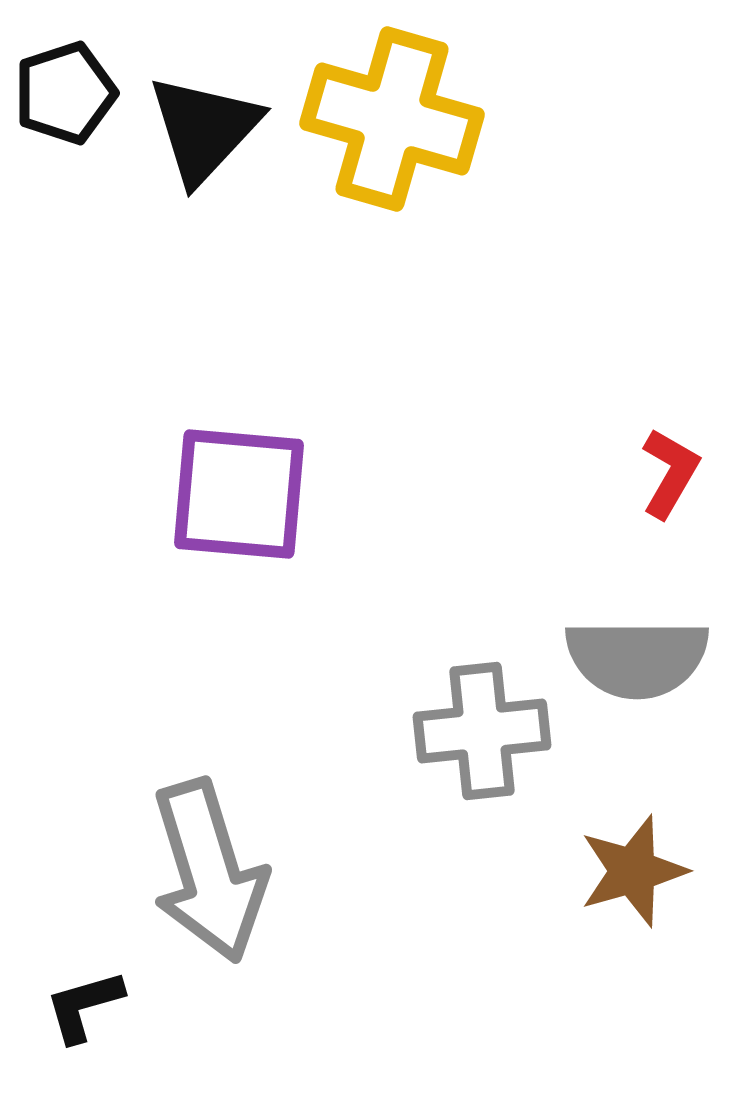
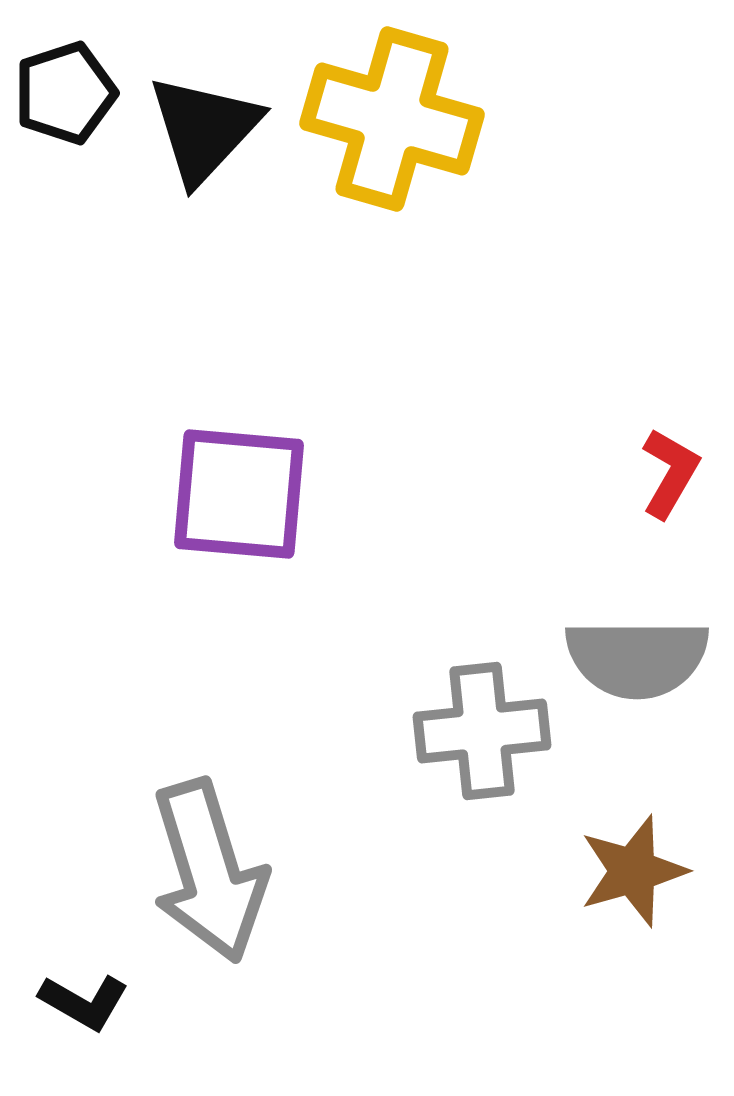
black L-shape: moved 4 px up; rotated 134 degrees counterclockwise
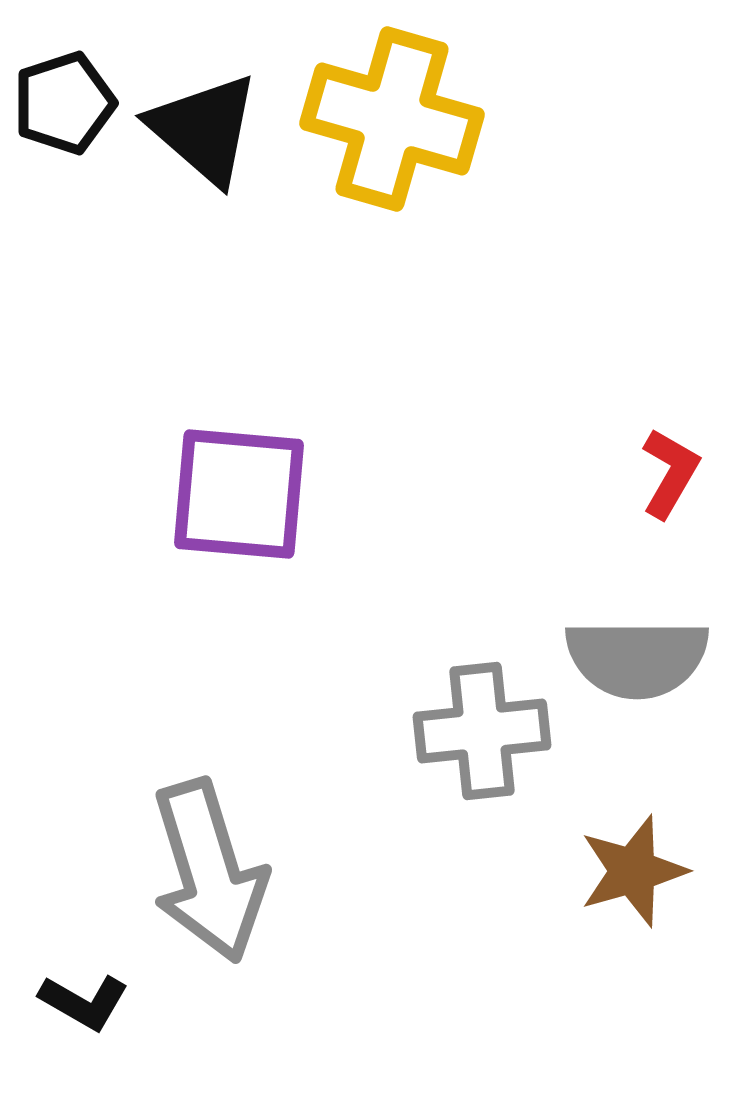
black pentagon: moved 1 px left, 10 px down
black triangle: rotated 32 degrees counterclockwise
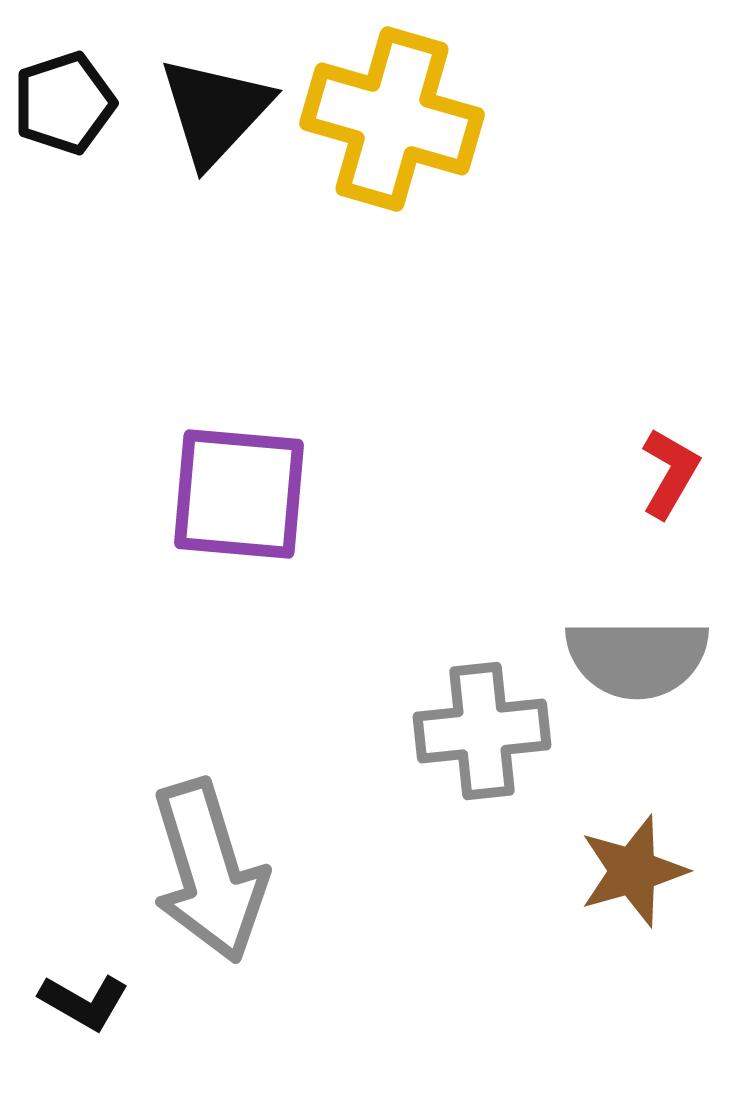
black triangle: moved 11 px right, 18 px up; rotated 32 degrees clockwise
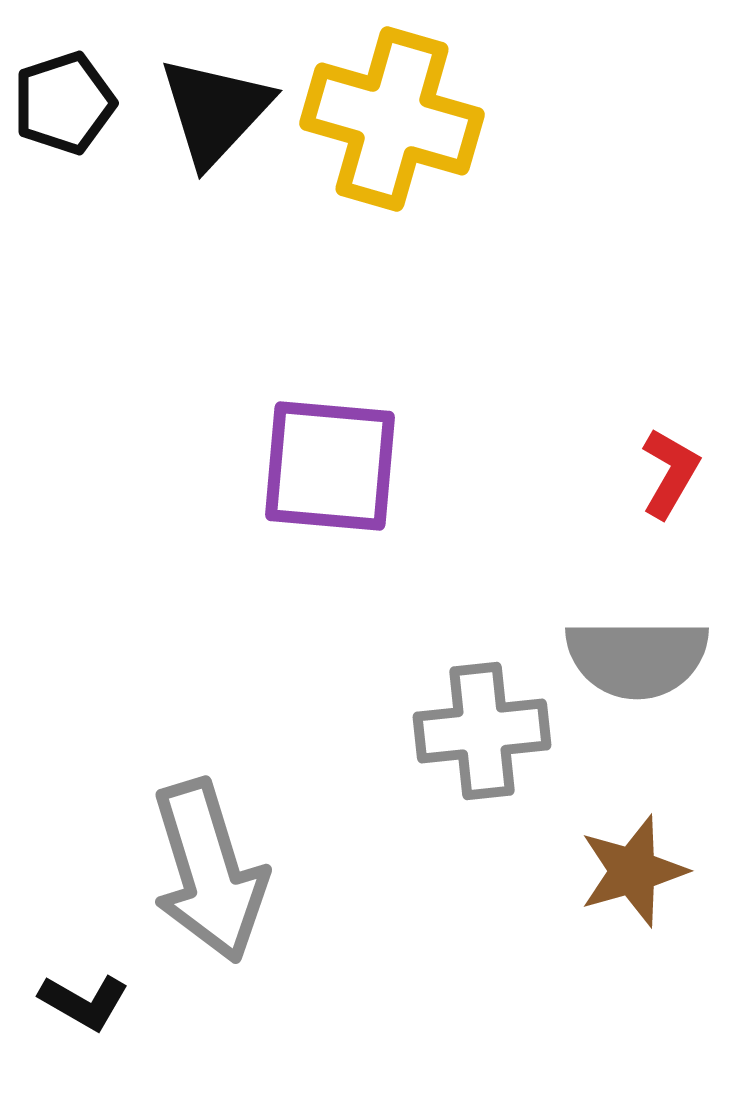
purple square: moved 91 px right, 28 px up
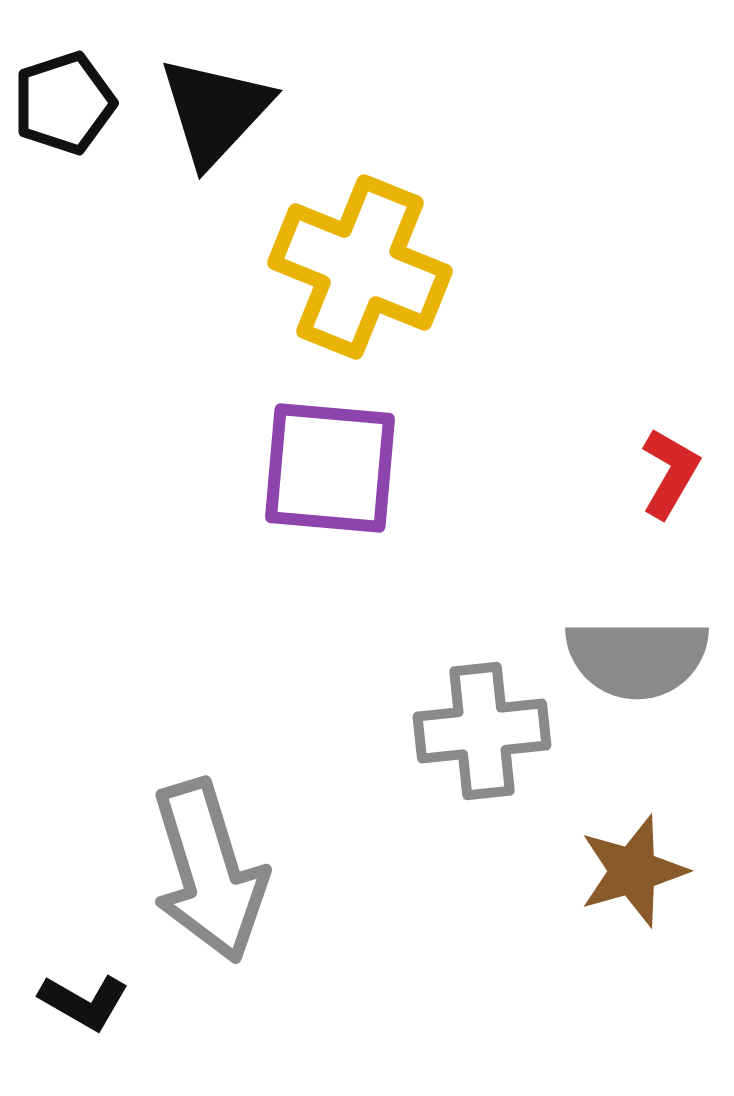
yellow cross: moved 32 px left, 148 px down; rotated 6 degrees clockwise
purple square: moved 2 px down
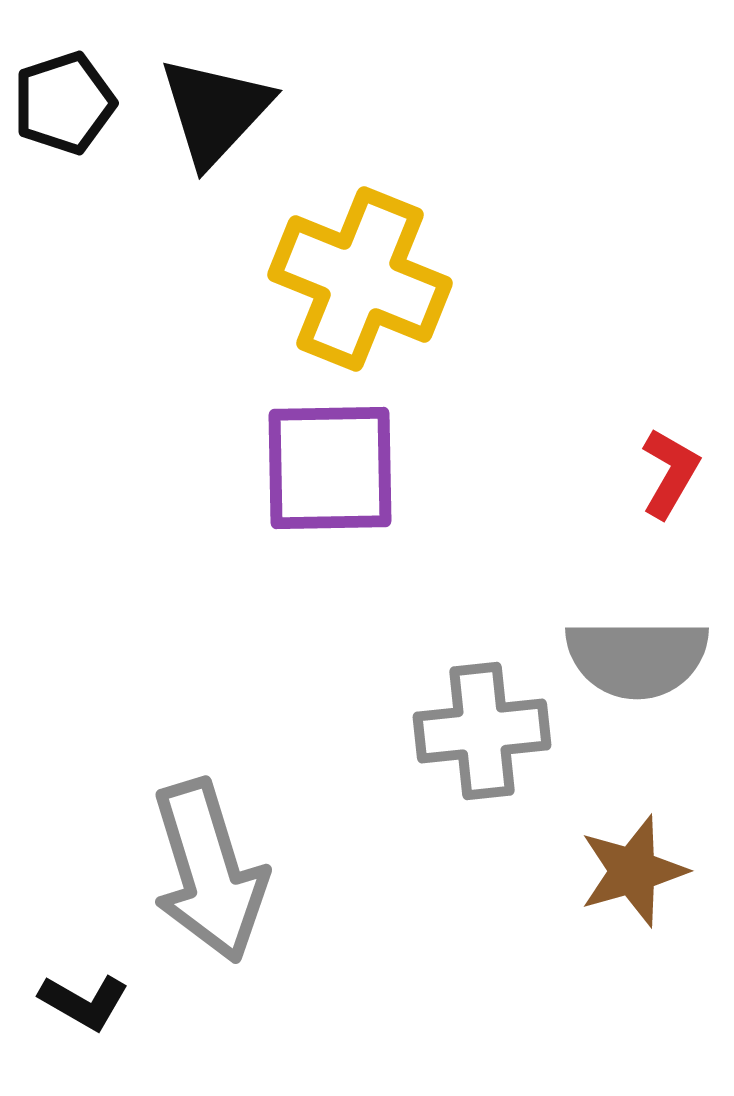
yellow cross: moved 12 px down
purple square: rotated 6 degrees counterclockwise
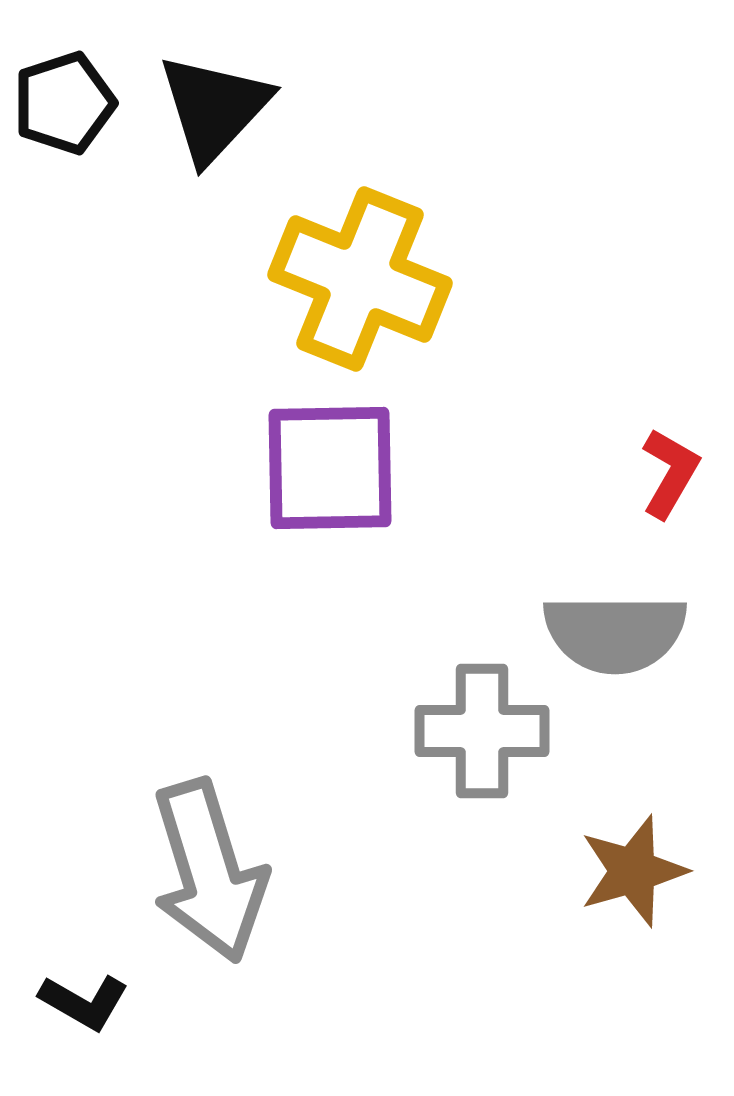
black triangle: moved 1 px left, 3 px up
gray semicircle: moved 22 px left, 25 px up
gray cross: rotated 6 degrees clockwise
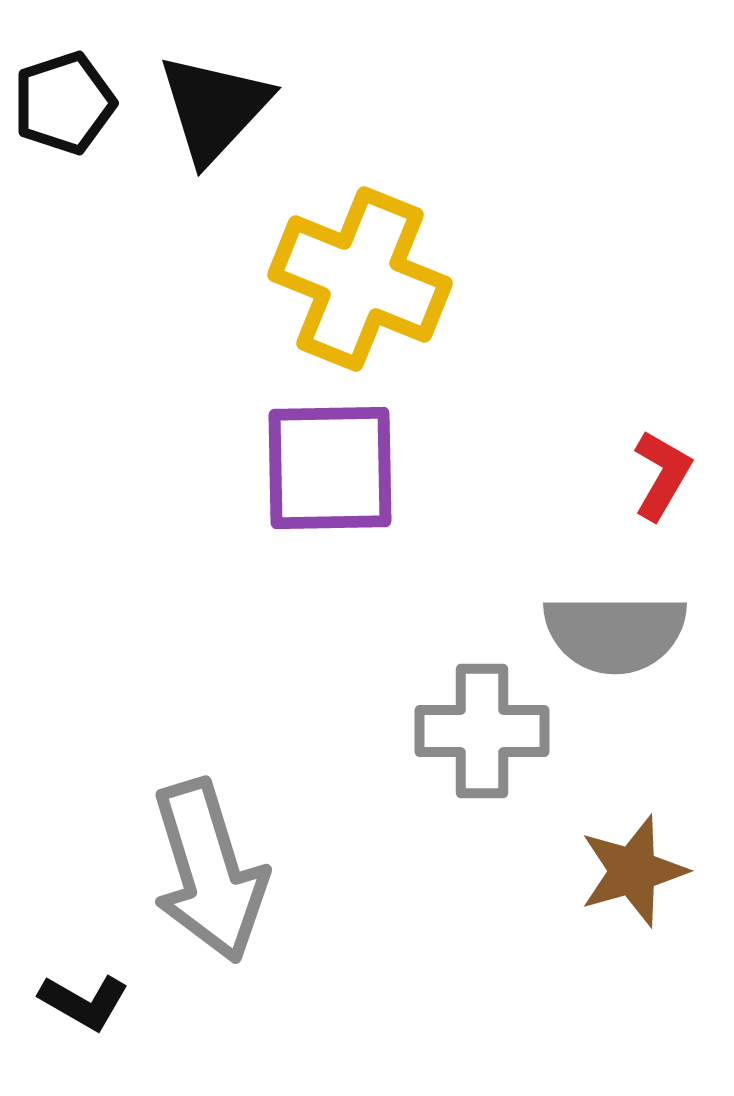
red L-shape: moved 8 px left, 2 px down
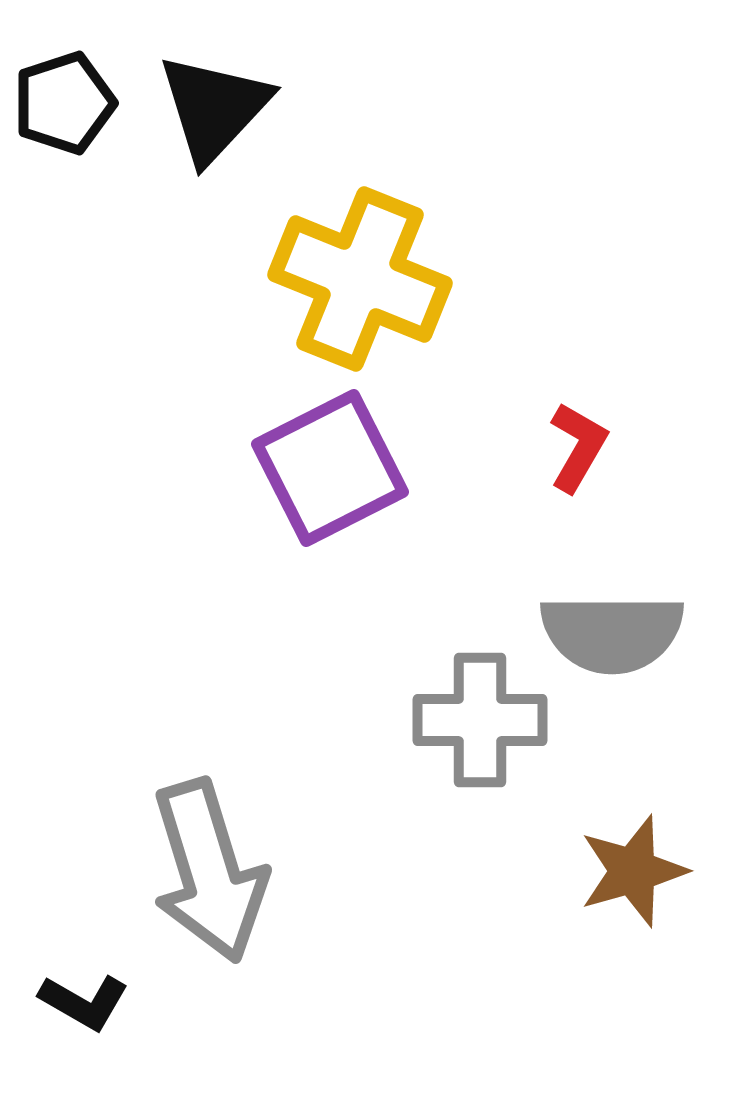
purple square: rotated 26 degrees counterclockwise
red L-shape: moved 84 px left, 28 px up
gray semicircle: moved 3 px left
gray cross: moved 2 px left, 11 px up
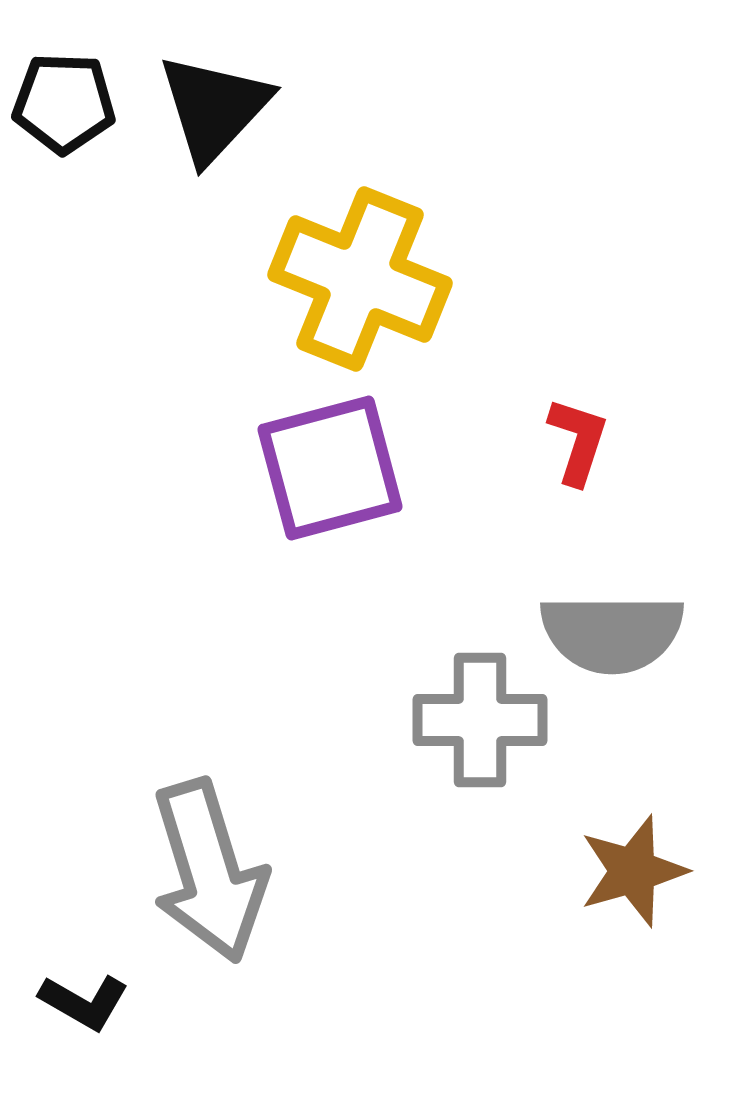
black pentagon: rotated 20 degrees clockwise
red L-shape: moved 6 px up; rotated 12 degrees counterclockwise
purple square: rotated 12 degrees clockwise
